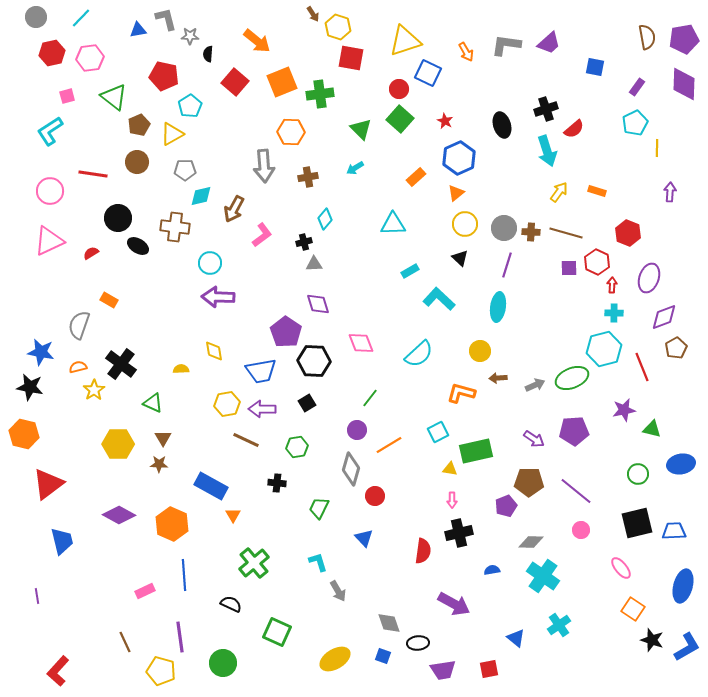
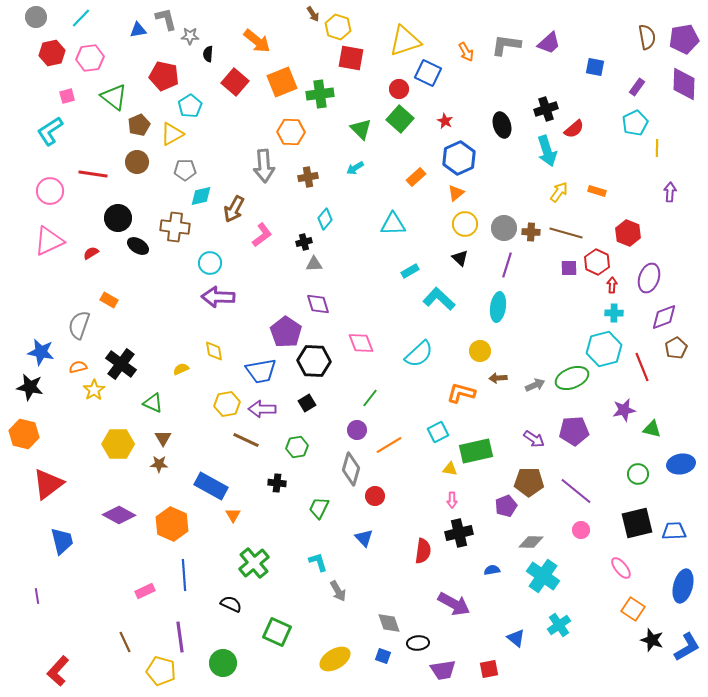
yellow semicircle at (181, 369): rotated 21 degrees counterclockwise
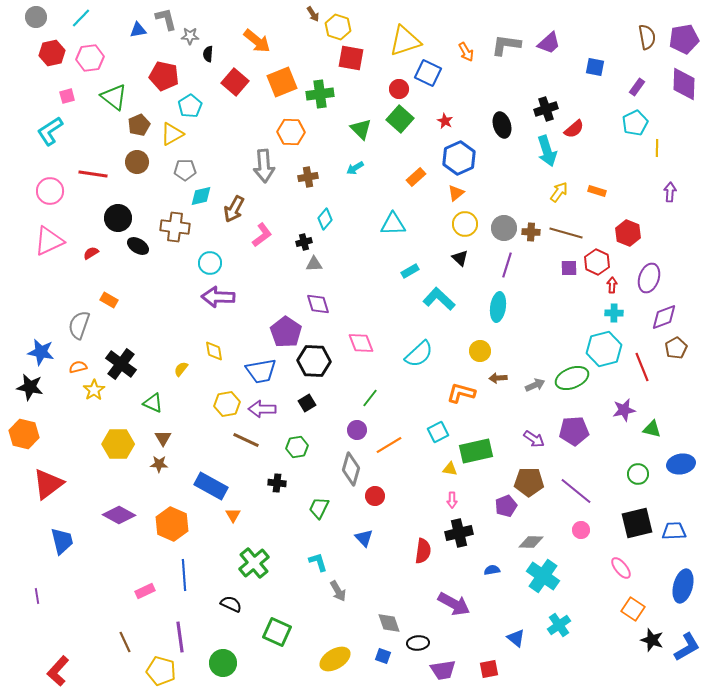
yellow semicircle at (181, 369): rotated 28 degrees counterclockwise
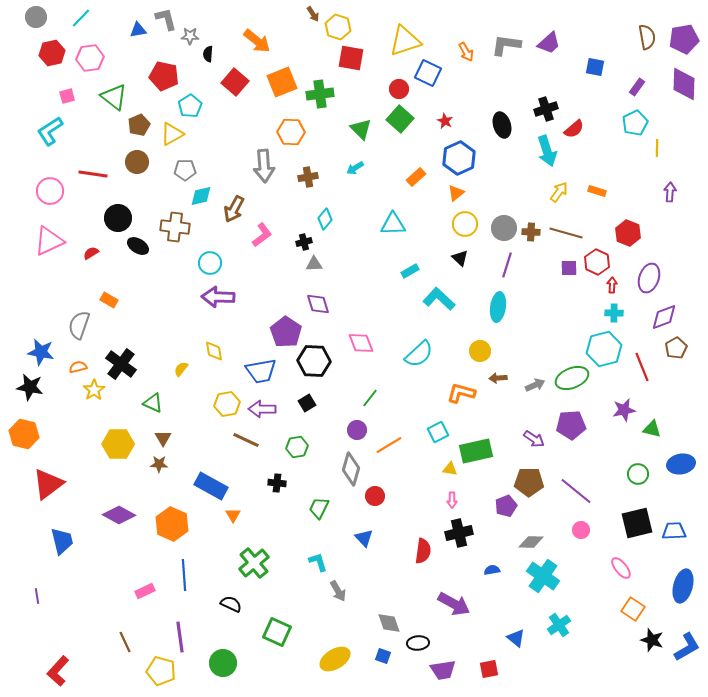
purple pentagon at (574, 431): moved 3 px left, 6 px up
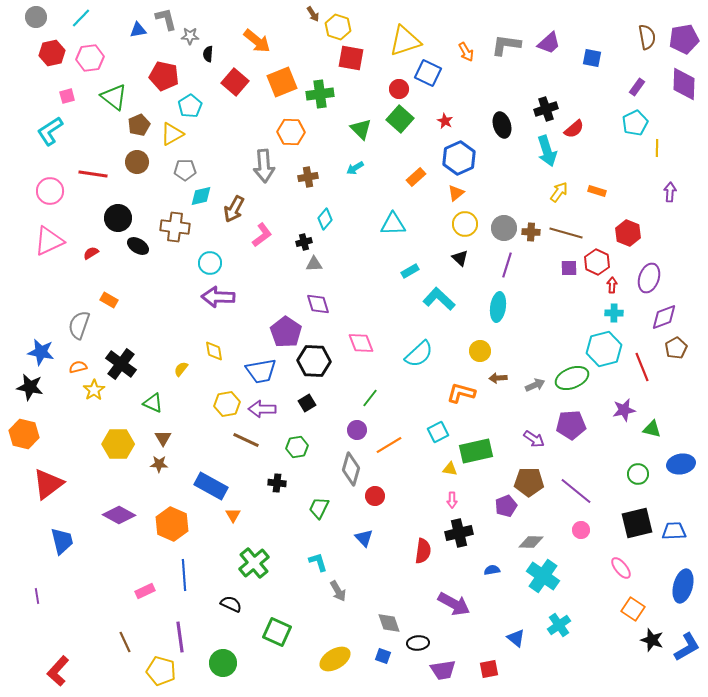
blue square at (595, 67): moved 3 px left, 9 px up
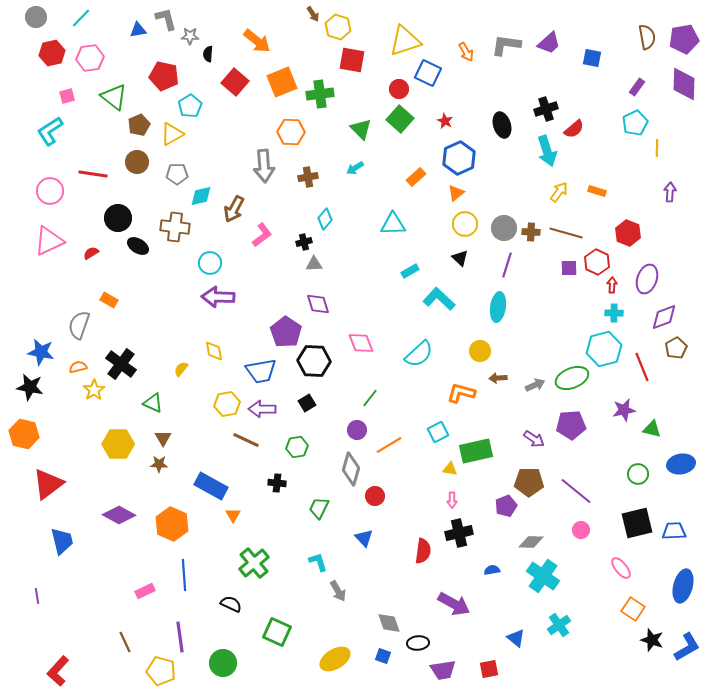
red square at (351, 58): moved 1 px right, 2 px down
gray pentagon at (185, 170): moved 8 px left, 4 px down
purple ellipse at (649, 278): moved 2 px left, 1 px down
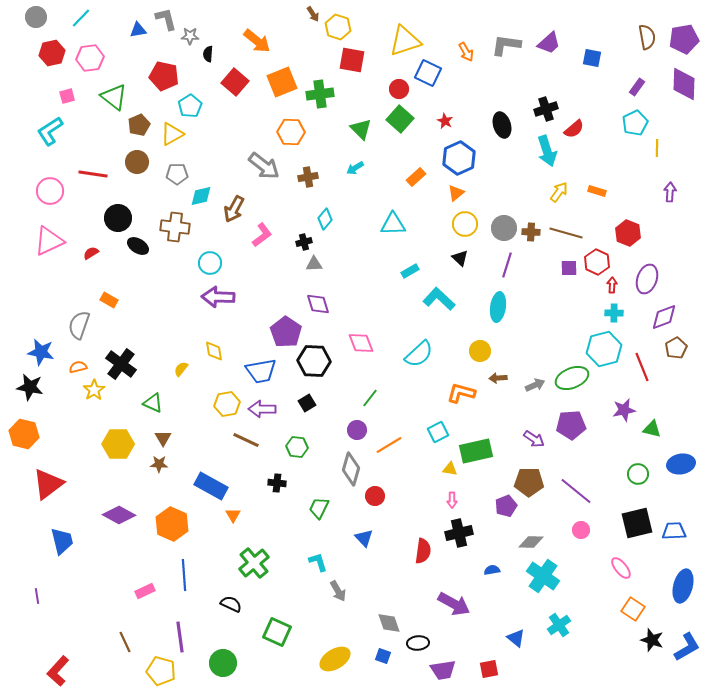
gray arrow at (264, 166): rotated 48 degrees counterclockwise
green hexagon at (297, 447): rotated 15 degrees clockwise
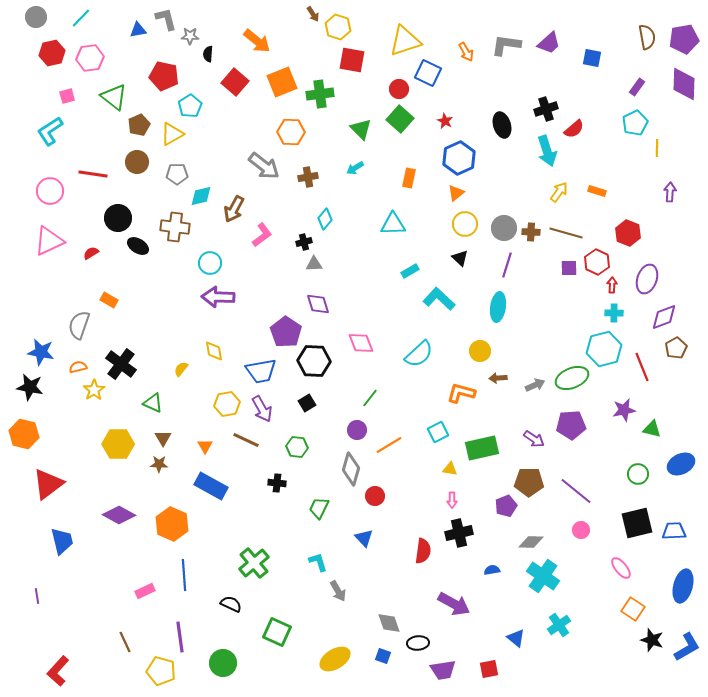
orange rectangle at (416, 177): moved 7 px left, 1 px down; rotated 36 degrees counterclockwise
purple arrow at (262, 409): rotated 120 degrees counterclockwise
green rectangle at (476, 451): moved 6 px right, 3 px up
blue ellipse at (681, 464): rotated 16 degrees counterclockwise
orange triangle at (233, 515): moved 28 px left, 69 px up
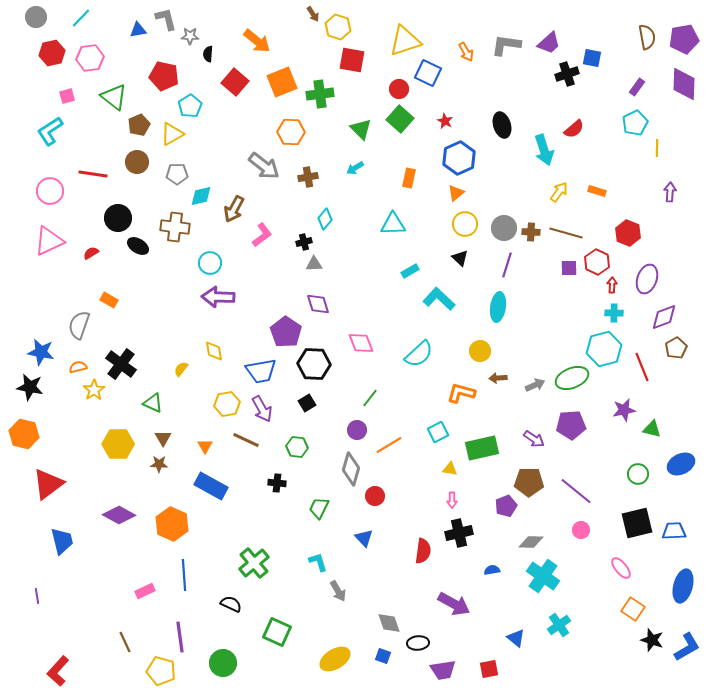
black cross at (546, 109): moved 21 px right, 35 px up
cyan arrow at (547, 151): moved 3 px left, 1 px up
black hexagon at (314, 361): moved 3 px down
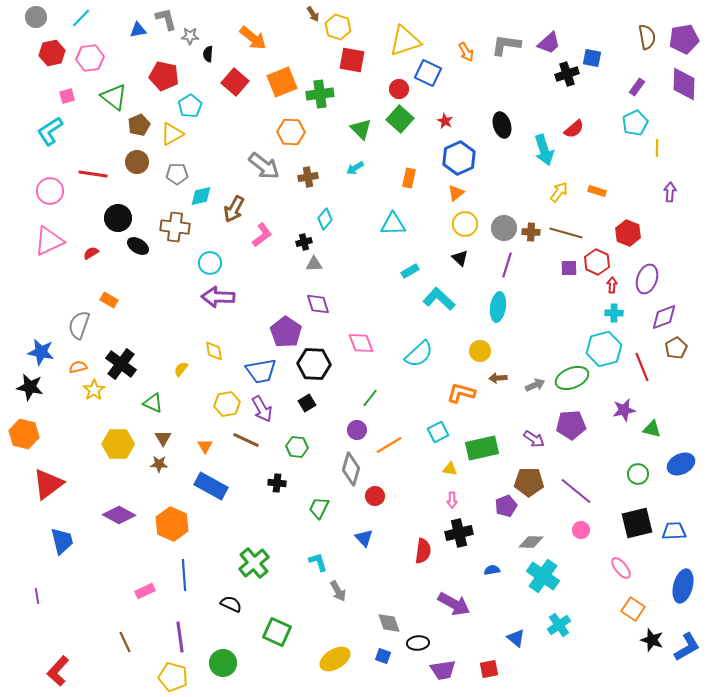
orange arrow at (257, 41): moved 4 px left, 3 px up
yellow pentagon at (161, 671): moved 12 px right, 6 px down
